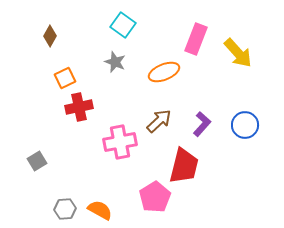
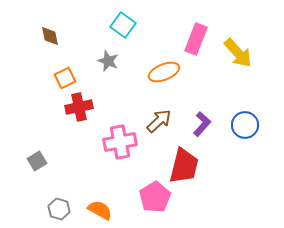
brown diamond: rotated 40 degrees counterclockwise
gray star: moved 7 px left, 1 px up
gray hexagon: moved 6 px left; rotated 20 degrees clockwise
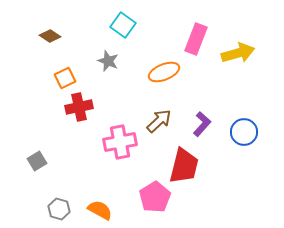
brown diamond: rotated 45 degrees counterclockwise
yellow arrow: rotated 64 degrees counterclockwise
blue circle: moved 1 px left, 7 px down
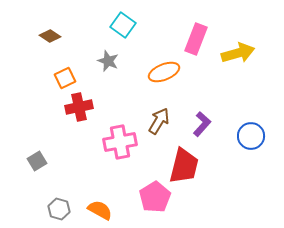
brown arrow: rotated 16 degrees counterclockwise
blue circle: moved 7 px right, 4 px down
